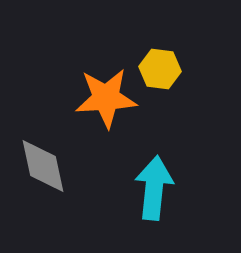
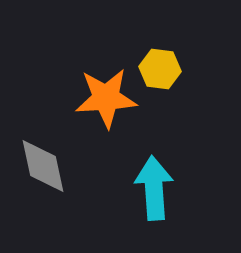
cyan arrow: rotated 10 degrees counterclockwise
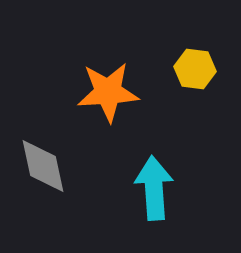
yellow hexagon: moved 35 px right
orange star: moved 2 px right, 6 px up
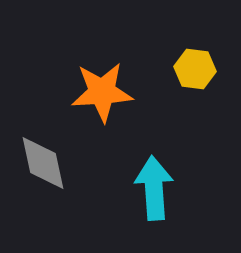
orange star: moved 6 px left
gray diamond: moved 3 px up
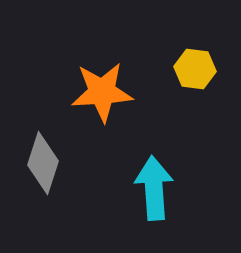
gray diamond: rotated 30 degrees clockwise
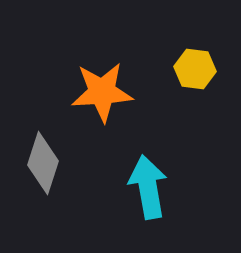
cyan arrow: moved 6 px left, 1 px up; rotated 6 degrees counterclockwise
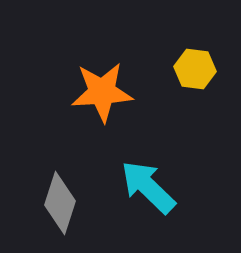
gray diamond: moved 17 px right, 40 px down
cyan arrow: rotated 36 degrees counterclockwise
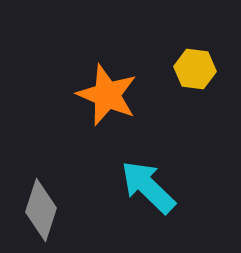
orange star: moved 5 px right, 3 px down; rotated 26 degrees clockwise
gray diamond: moved 19 px left, 7 px down
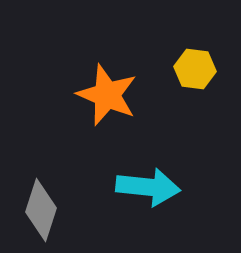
cyan arrow: rotated 142 degrees clockwise
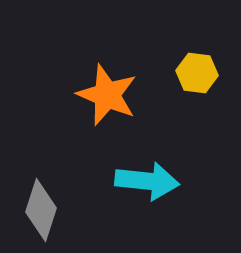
yellow hexagon: moved 2 px right, 4 px down
cyan arrow: moved 1 px left, 6 px up
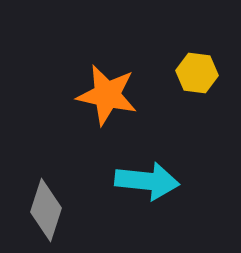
orange star: rotated 10 degrees counterclockwise
gray diamond: moved 5 px right
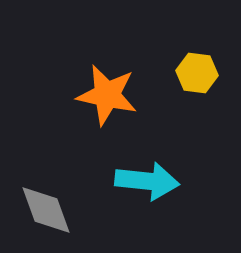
gray diamond: rotated 38 degrees counterclockwise
